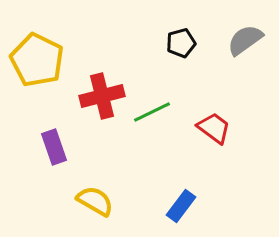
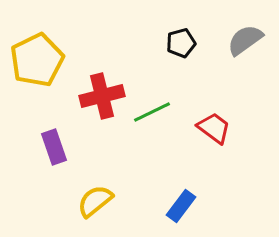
yellow pentagon: rotated 20 degrees clockwise
yellow semicircle: rotated 69 degrees counterclockwise
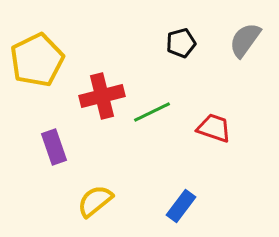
gray semicircle: rotated 18 degrees counterclockwise
red trapezoid: rotated 18 degrees counterclockwise
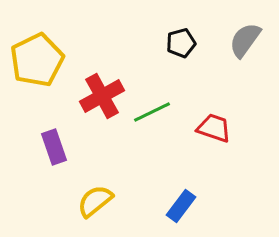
red cross: rotated 15 degrees counterclockwise
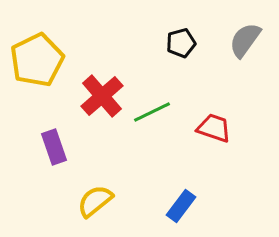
red cross: rotated 12 degrees counterclockwise
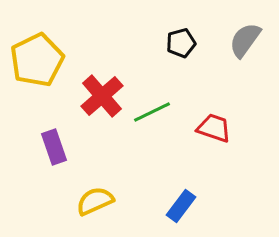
yellow semicircle: rotated 15 degrees clockwise
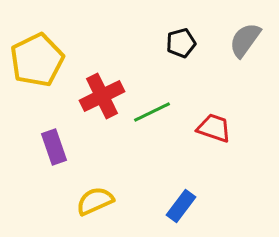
red cross: rotated 15 degrees clockwise
